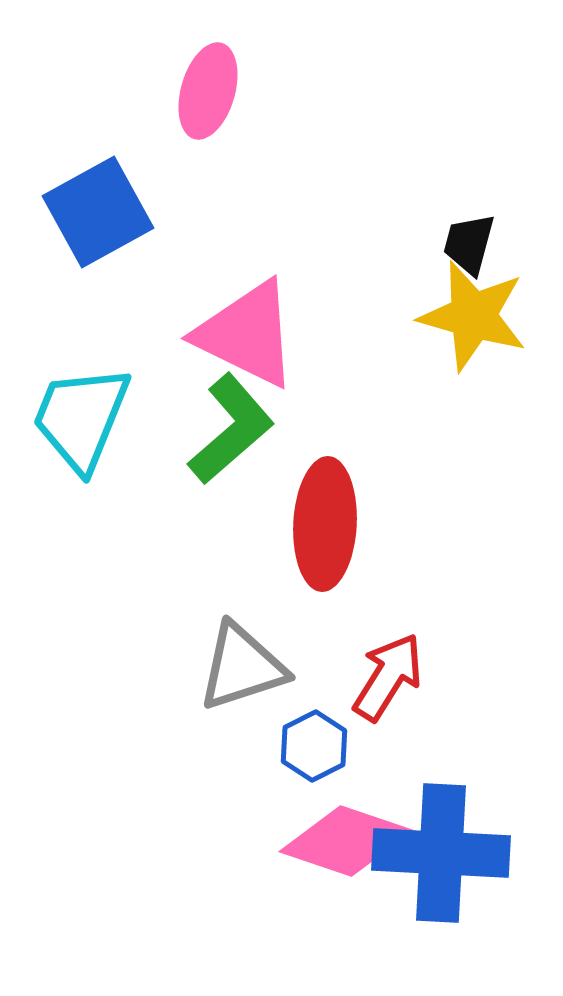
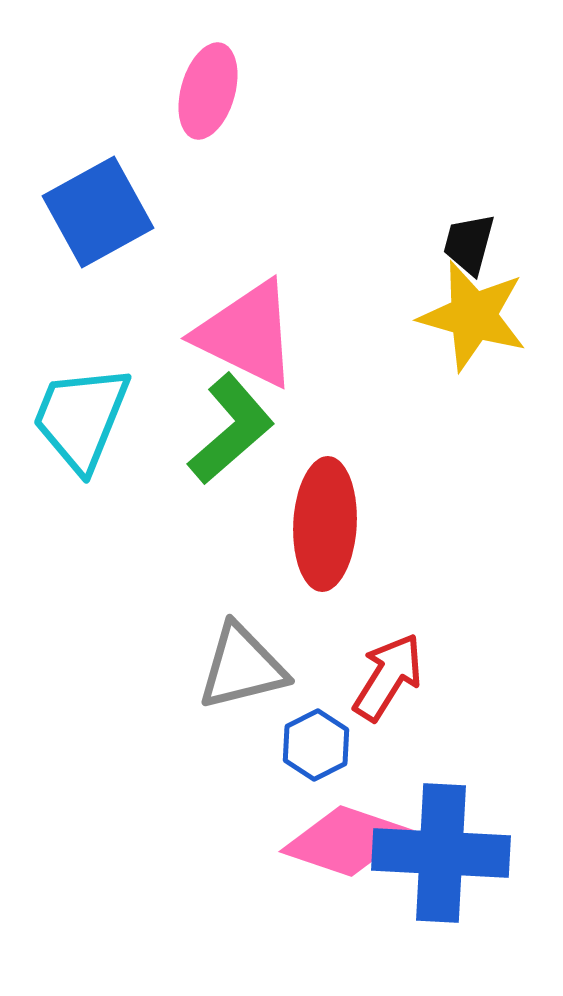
gray triangle: rotated 4 degrees clockwise
blue hexagon: moved 2 px right, 1 px up
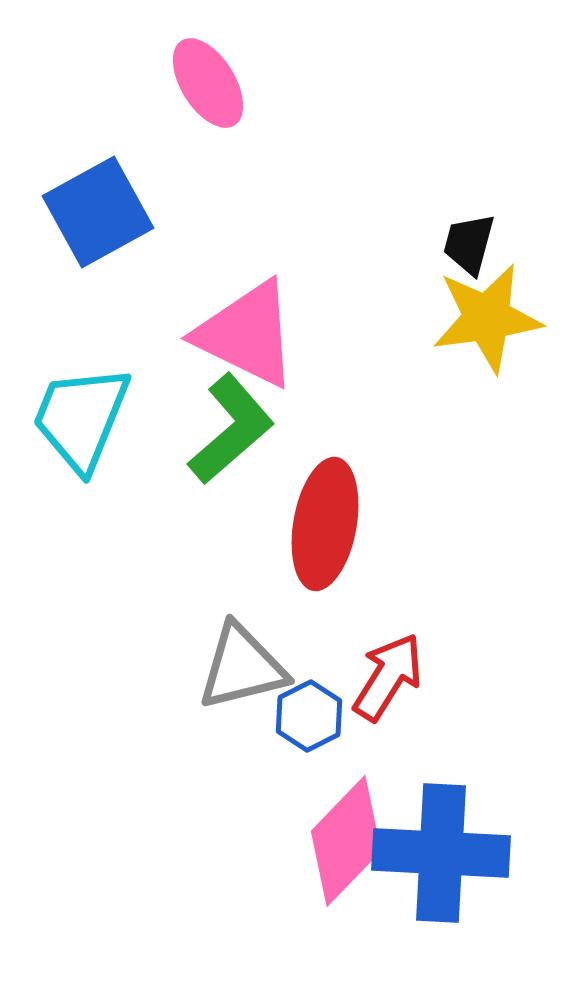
pink ellipse: moved 8 px up; rotated 48 degrees counterclockwise
yellow star: moved 14 px right, 2 px down; rotated 24 degrees counterclockwise
red ellipse: rotated 7 degrees clockwise
blue hexagon: moved 7 px left, 29 px up
pink diamond: rotated 65 degrees counterclockwise
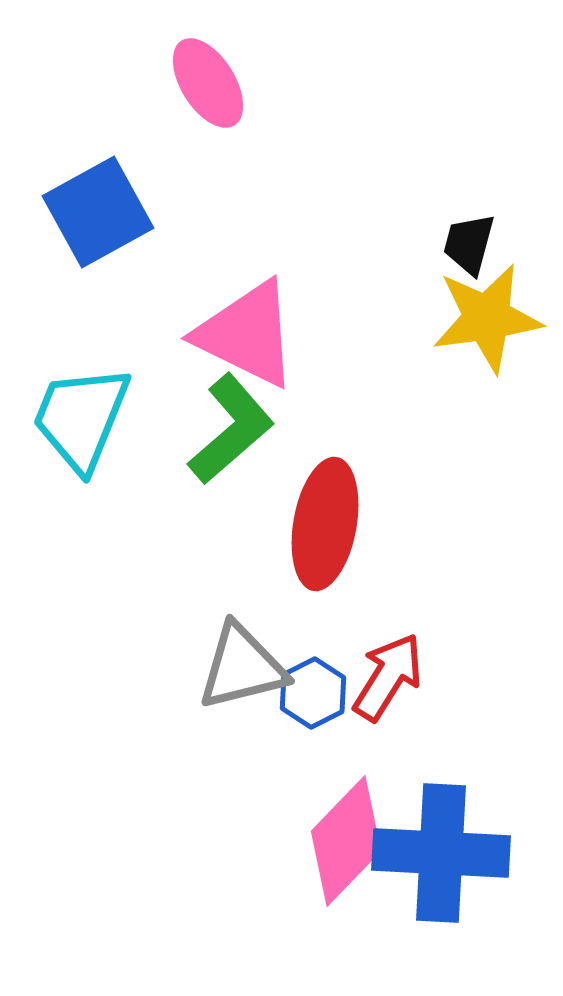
blue hexagon: moved 4 px right, 23 px up
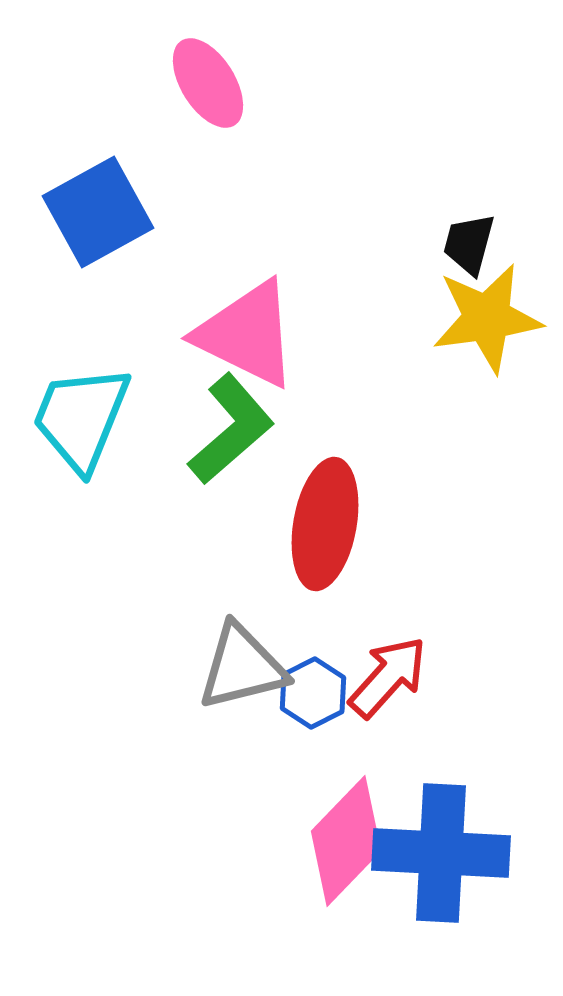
red arrow: rotated 10 degrees clockwise
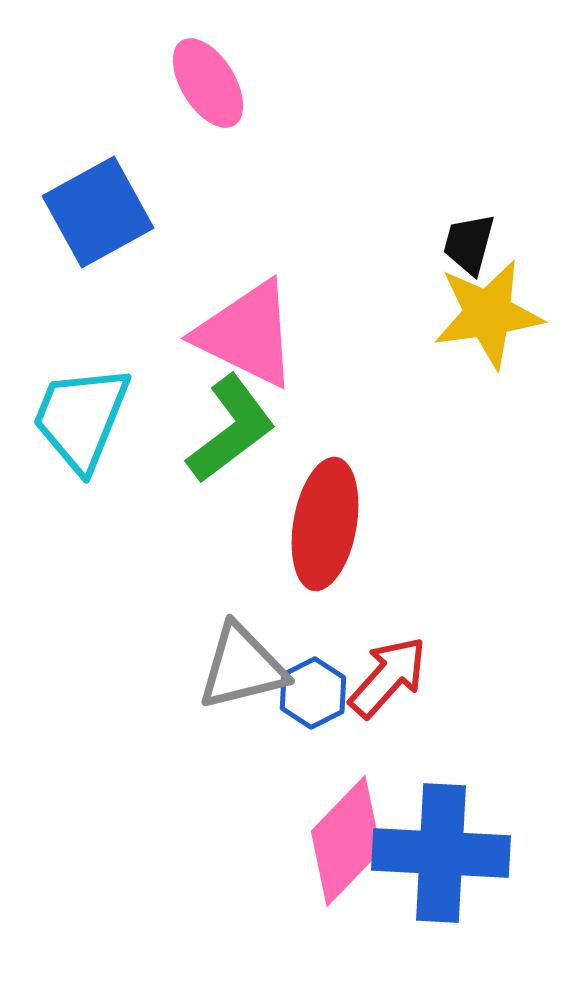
yellow star: moved 1 px right, 4 px up
green L-shape: rotated 4 degrees clockwise
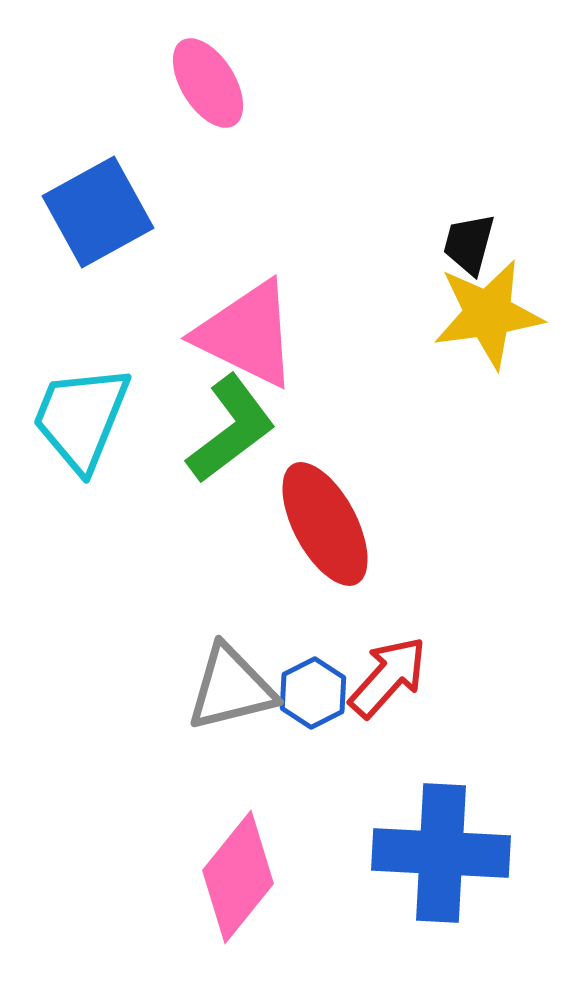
red ellipse: rotated 38 degrees counterclockwise
gray triangle: moved 11 px left, 21 px down
pink diamond: moved 108 px left, 36 px down; rotated 5 degrees counterclockwise
